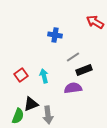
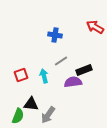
red arrow: moved 5 px down
gray line: moved 12 px left, 4 px down
red square: rotated 16 degrees clockwise
purple semicircle: moved 6 px up
black triangle: rotated 28 degrees clockwise
gray arrow: rotated 42 degrees clockwise
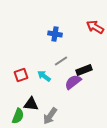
blue cross: moved 1 px up
cyan arrow: rotated 40 degrees counterclockwise
purple semicircle: rotated 30 degrees counterclockwise
gray arrow: moved 2 px right, 1 px down
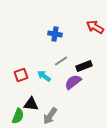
black rectangle: moved 4 px up
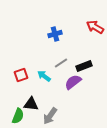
blue cross: rotated 24 degrees counterclockwise
gray line: moved 2 px down
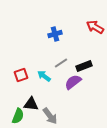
gray arrow: rotated 72 degrees counterclockwise
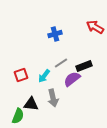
cyan arrow: rotated 88 degrees counterclockwise
purple semicircle: moved 1 px left, 3 px up
gray arrow: moved 3 px right, 18 px up; rotated 24 degrees clockwise
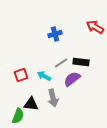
black rectangle: moved 3 px left, 4 px up; rotated 28 degrees clockwise
cyan arrow: rotated 80 degrees clockwise
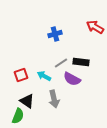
purple semicircle: rotated 114 degrees counterclockwise
gray arrow: moved 1 px right, 1 px down
black triangle: moved 4 px left, 3 px up; rotated 28 degrees clockwise
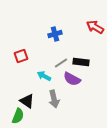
red square: moved 19 px up
